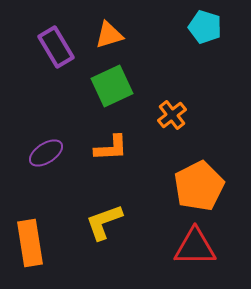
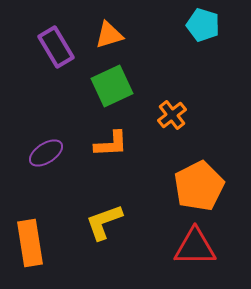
cyan pentagon: moved 2 px left, 2 px up
orange L-shape: moved 4 px up
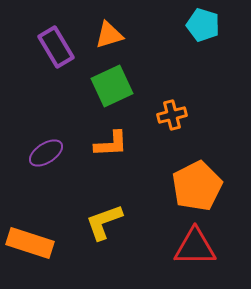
orange cross: rotated 24 degrees clockwise
orange pentagon: moved 2 px left
orange rectangle: rotated 63 degrees counterclockwise
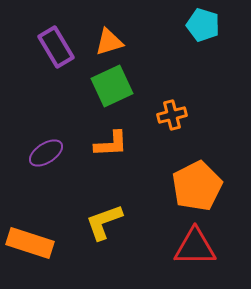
orange triangle: moved 7 px down
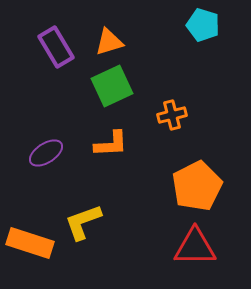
yellow L-shape: moved 21 px left
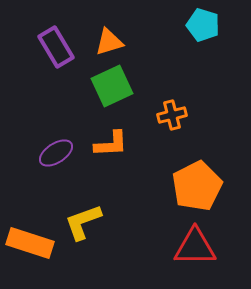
purple ellipse: moved 10 px right
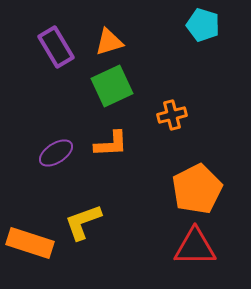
orange pentagon: moved 3 px down
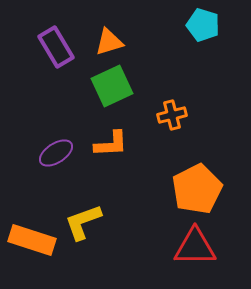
orange rectangle: moved 2 px right, 3 px up
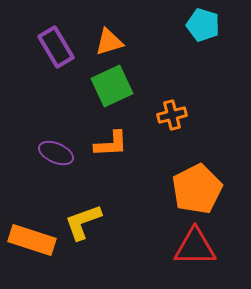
purple ellipse: rotated 56 degrees clockwise
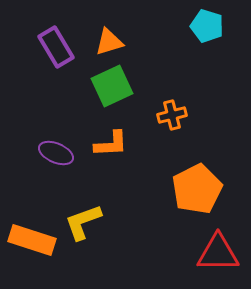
cyan pentagon: moved 4 px right, 1 px down
red triangle: moved 23 px right, 6 px down
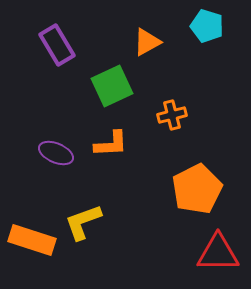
orange triangle: moved 38 px right; rotated 12 degrees counterclockwise
purple rectangle: moved 1 px right, 2 px up
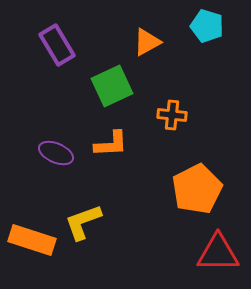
orange cross: rotated 20 degrees clockwise
